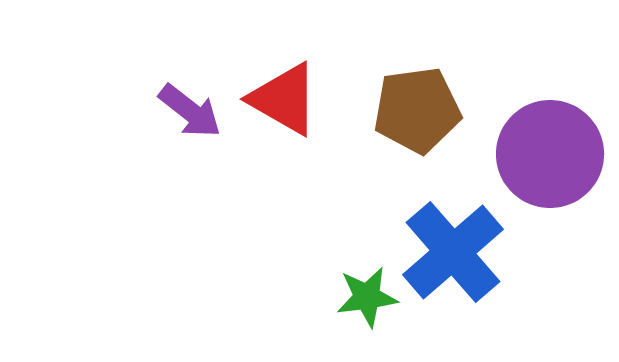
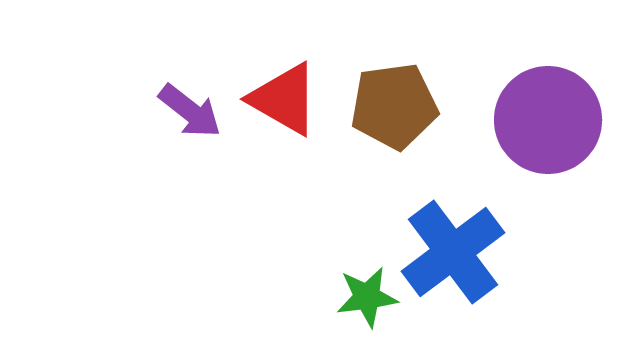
brown pentagon: moved 23 px left, 4 px up
purple circle: moved 2 px left, 34 px up
blue cross: rotated 4 degrees clockwise
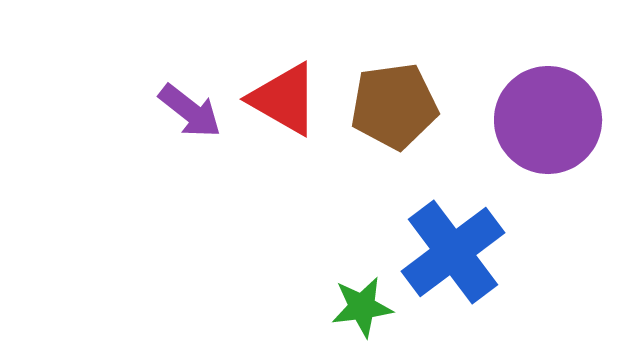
green star: moved 5 px left, 10 px down
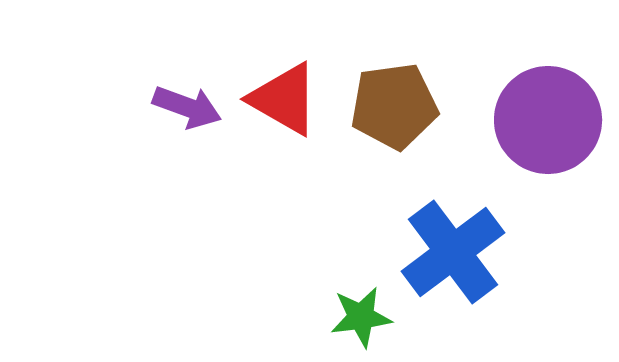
purple arrow: moved 3 px left, 4 px up; rotated 18 degrees counterclockwise
green star: moved 1 px left, 10 px down
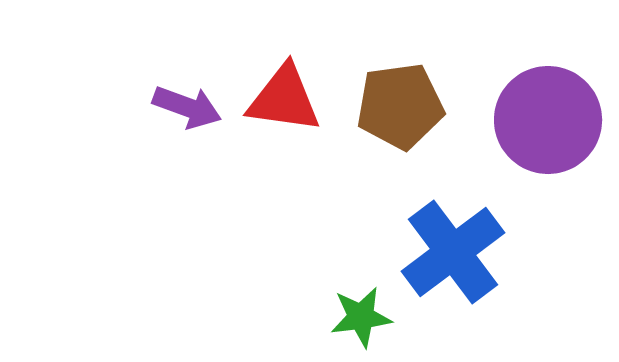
red triangle: rotated 22 degrees counterclockwise
brown pentagon: moved 6 px right
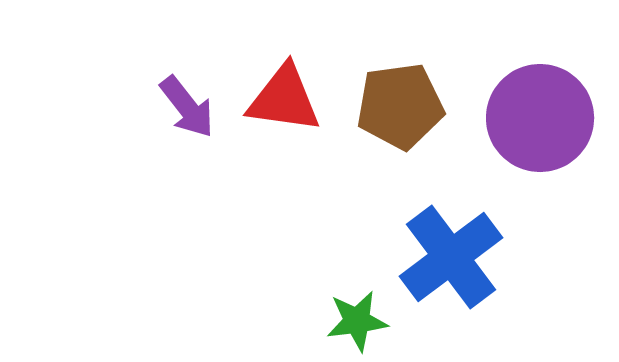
purple arrow: rotated 32 degrees clockwise
purple circle: moved 8 px left, 2 px up
blue cross: moved 2 px left, 5 px down
green star: moved 4 px left, 4 px down
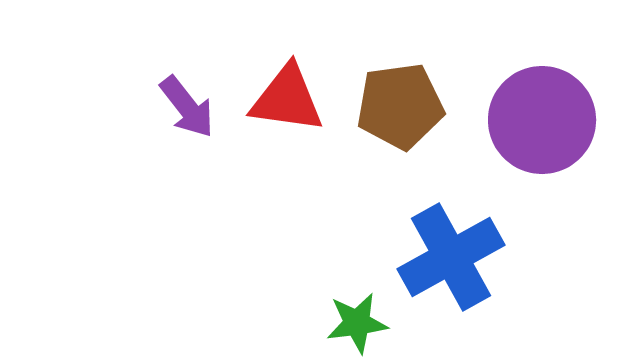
red triangle: moved 3 px right
purple circle: moved 2 px right, 2 px down
blue cross: rotated 8 degrees clockwise
green star: moved 2 px down
